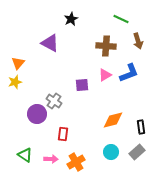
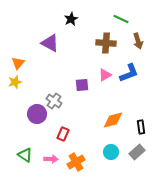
brown cross: moved 3 px up
red rectangle: rotated 16 degrees clockwise
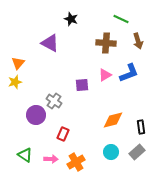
black star: rotated 24 degrees counterclockwise
purple circle: moved 1 px left, 1 px down
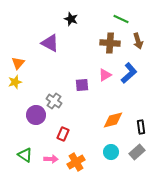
brown cross: moved 4 px right
blue L-shape: rotated 20 degrees counterclockwise
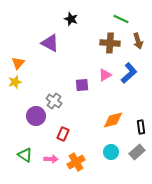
purple circle: moved 1 px down
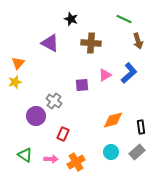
green line: moved 3 px right
brown cross: moved 19 px left
